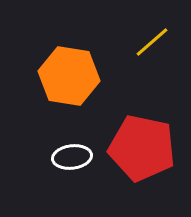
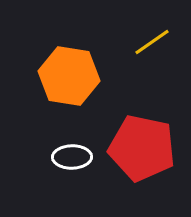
yellow line: rotated 6 degrees clockwise
white ellipse: rotated 6 degrees clockwise
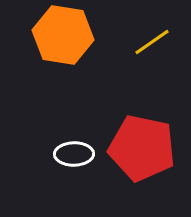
orange hexagon: moved 6 px left, 41 px up
white ellipse: moved 2 px right, 3 px up
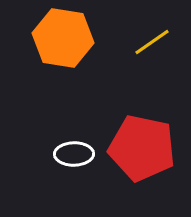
orange hexagon: moved 3 px down
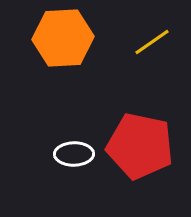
orange hexagon: rotated 12 degrees counterclockwise
red pentagon: moved 2 px left, 2 px up
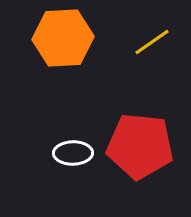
red pentagon: rotated 6 degrees counterclockwise
white ellipse: moved 1 px left, 1 px up
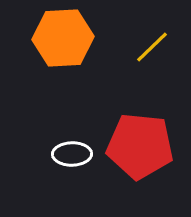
yellow line: moved 5 px down; rotated 9 degrees counterclockwise
white ellipse: moved 1 px left, 1 px down
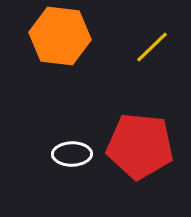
orange hexagon: moved 3 px left, 2 px up; rotated 10 degrees clockwise
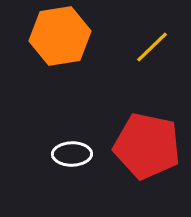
orange hexagon: rotated 16 degrees counterclockwise
red pentagon: moved 7 px right; rotated 6 degrees clockwise
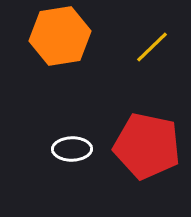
white ellipse: moved 5 px up
